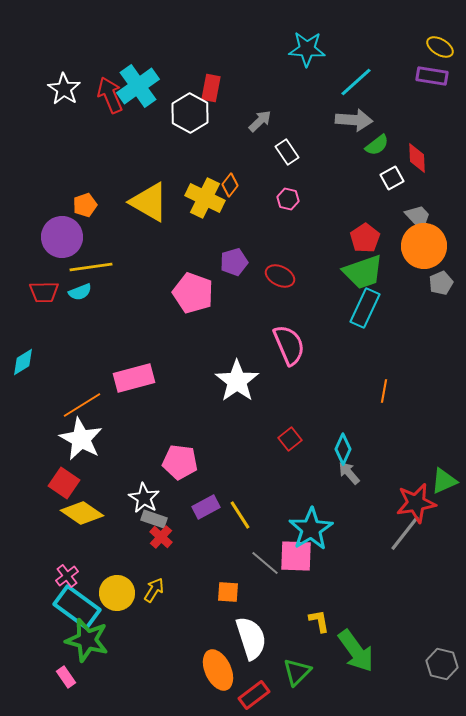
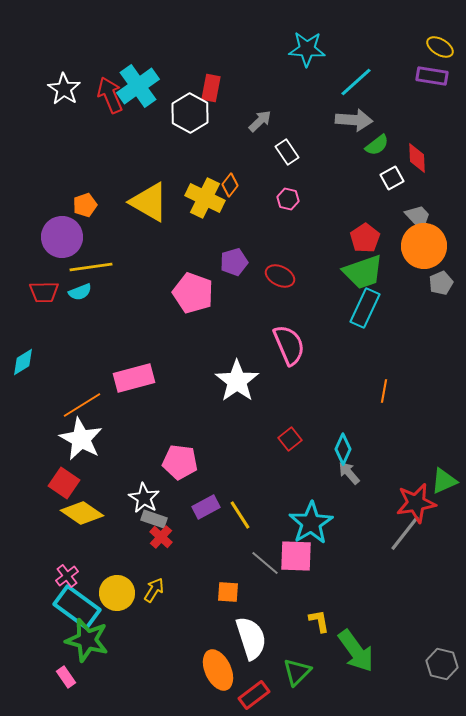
cyan star at (311, 529): moved 6 px up
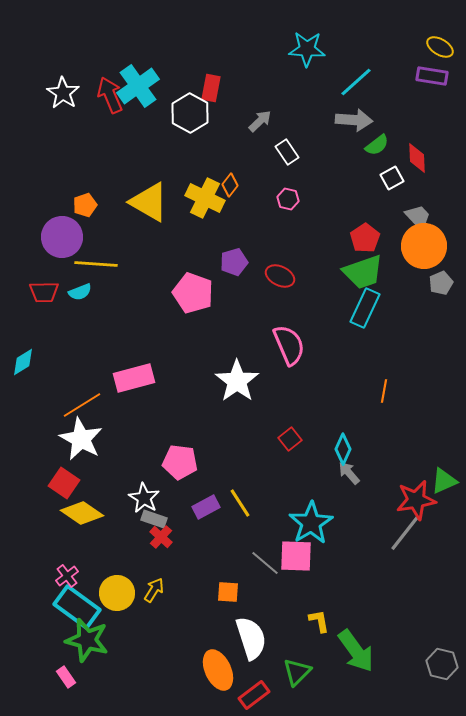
white star at (64, 89): moved 1 px left, 4 px down
yellow line at (91, 267): moved 5 px right, 3 px up; rotated 12 degrees clockwise
red star at (416, 503): moved 3 px up
yellow line at (240, 515): moved 12 px up
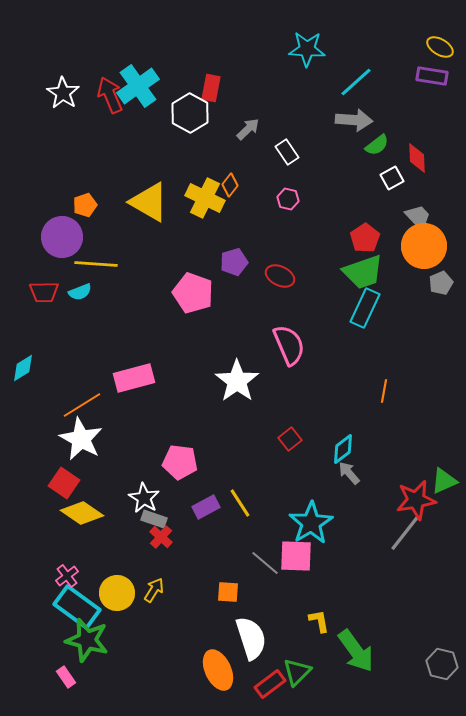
gray arrow at (260, 121): moved 12 px left, 8 px down
cyan diamond at (23, 362): moved 6 px down
cyan diamond at (343, 449): rotated 28 degrees clockwise
red rectangle at (254, 695): moved 16 px right, 11 px up
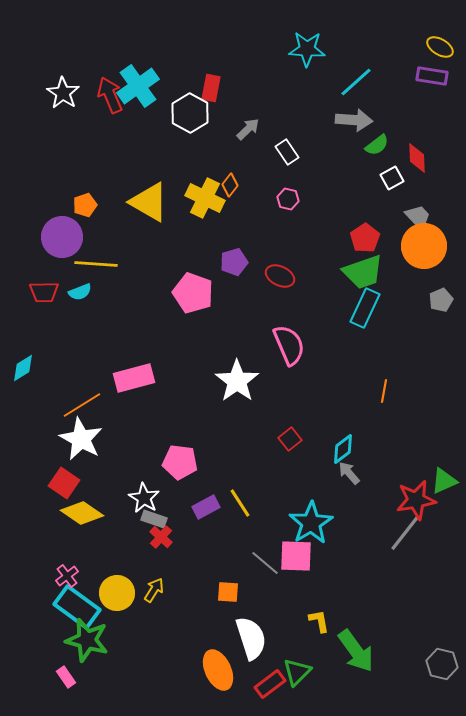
gray pentagon at (441, 283): moved 17 px down
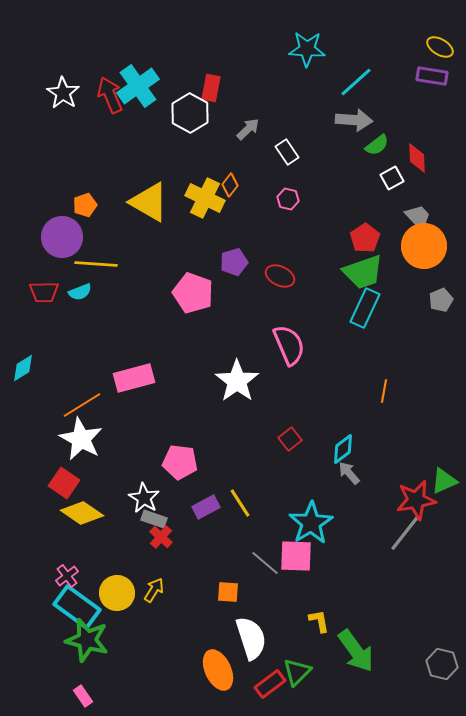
pink rectangle at (66, 677): moved 17 px right, 19 px down
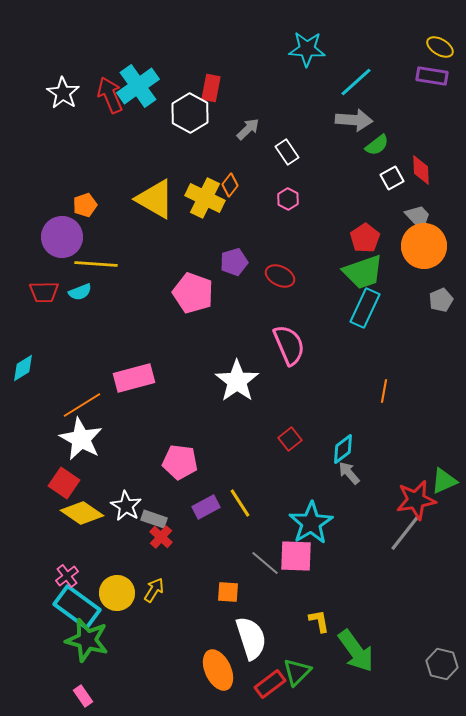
red diamond at (417, 158): moved 4 px right, 12 px down
pink hexagon at (288, 199): rotated 15 degrees clockwise
yellow triangle at (149, 202): moved 6 px right, 3 px up
white star at (144, 498): moved 18 px left, 8 px down
